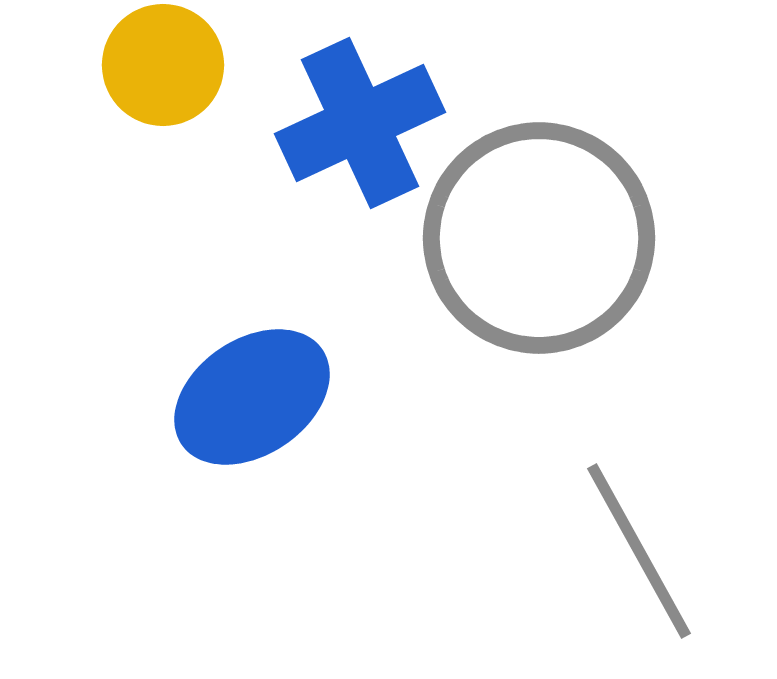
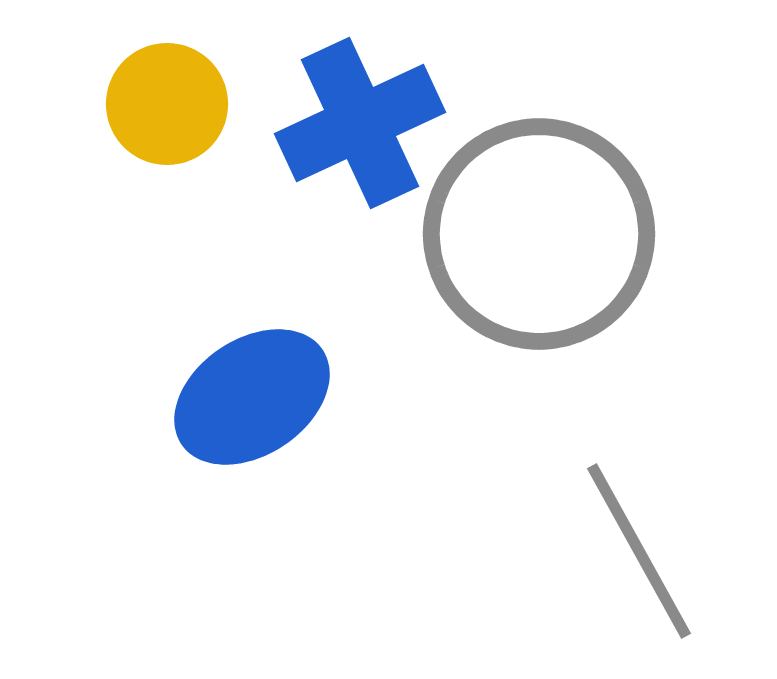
yellow circle: moved 4 px right, 39 px down
gray circle: moved 4 px up
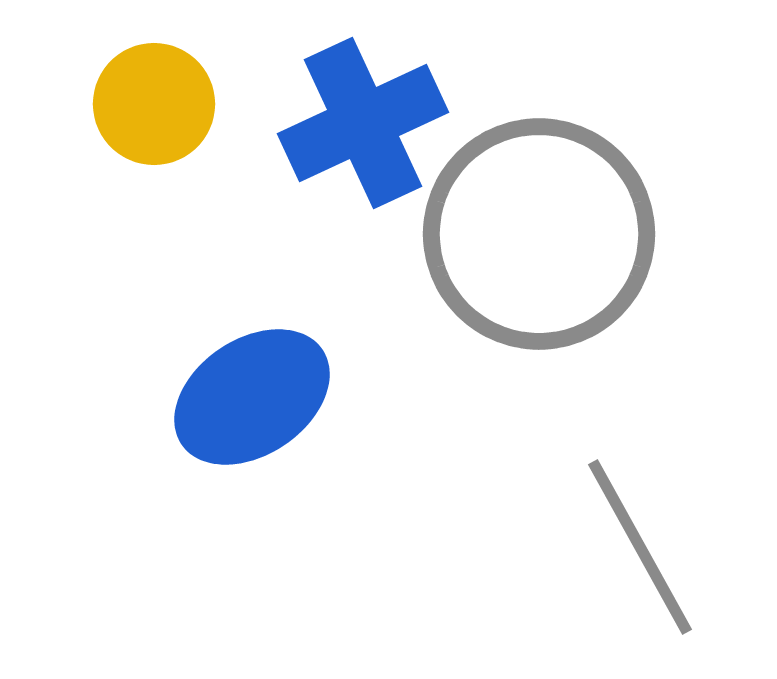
yellow circle: moved 13 px left
blue cross: moved 3 px right
gray line: moved 1 px right, 4 px up
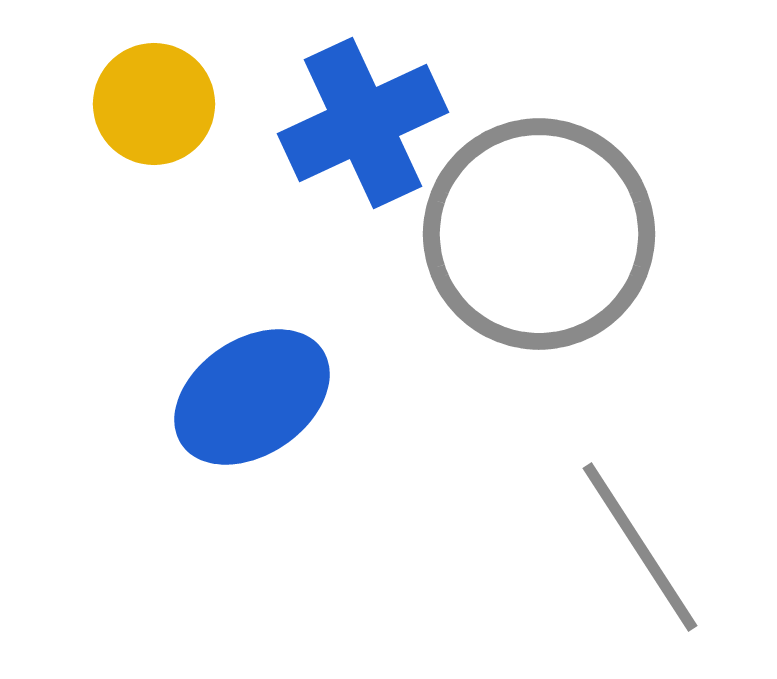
gray line: rotated 4 degrees counterclockwise
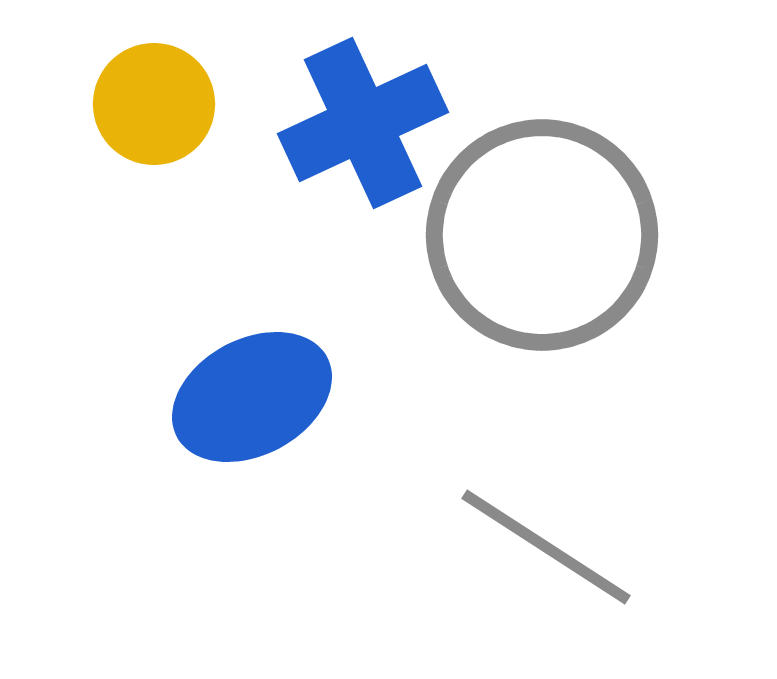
gray circle: moved 3 px right, 1 px down
blue ellipse: rotated 6 degrees clockwise
gray line: moved 94 px left; rotated 24 degrees counterclockwise
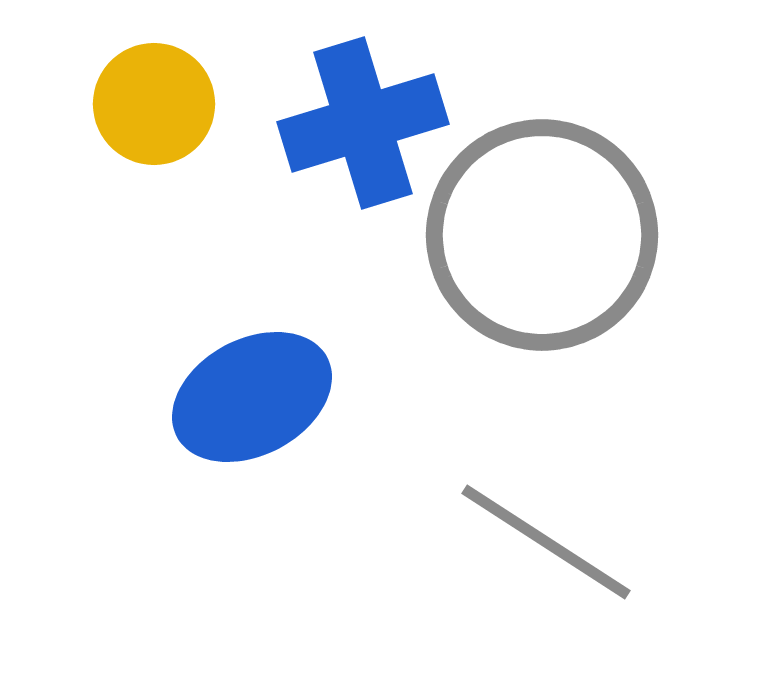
blue cross: rotated 8 degrees clockwise
gray line: moved 5 px up
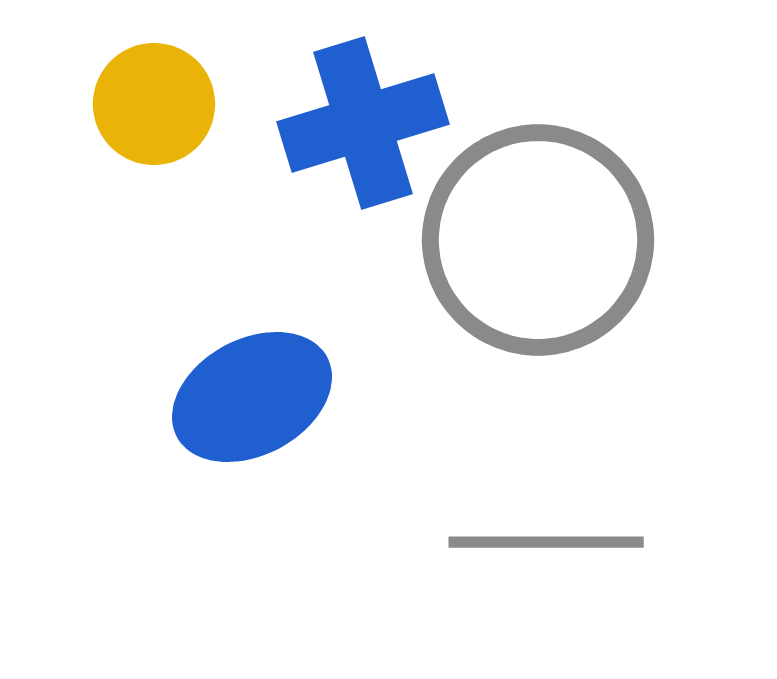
gray circle: moved 4 px left, 5 px down
gray line: rotated 33 degrees counterclockwise
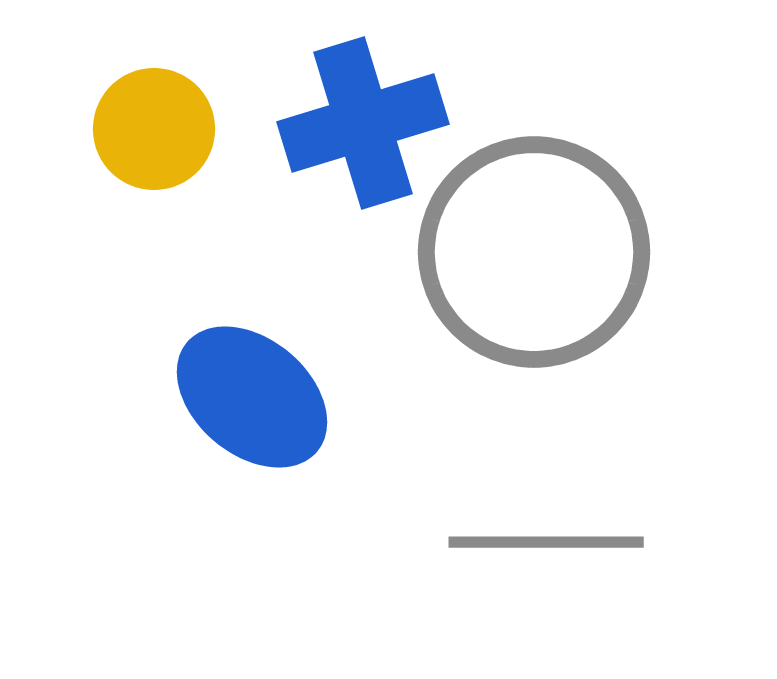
yellow circle: moved 25 px down
gray circle: moved 4 px left, 12 px down
blue ellipse: rotated 68 degrees clockwise
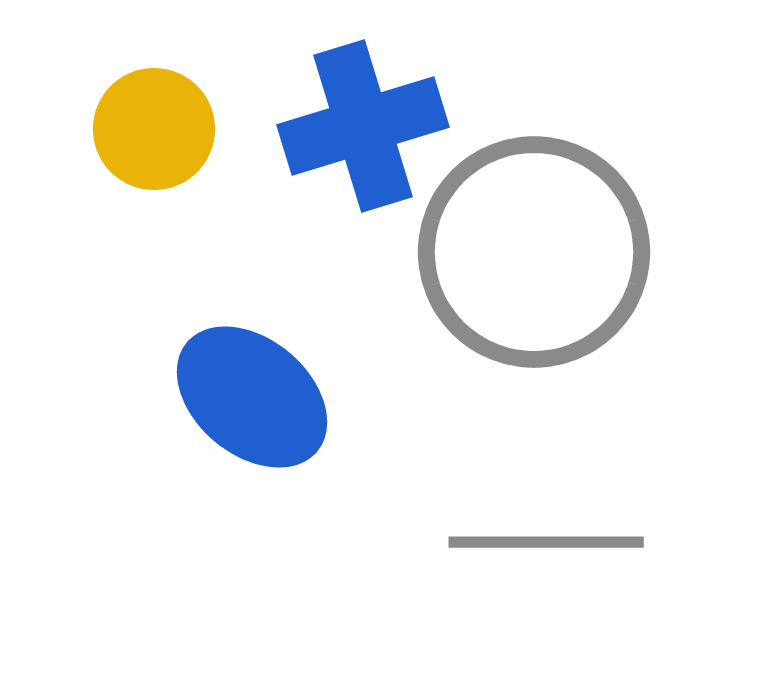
blue cross: moved 3 px down
